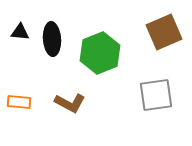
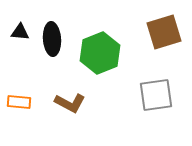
brown square: rotated 6 degrees clockwise
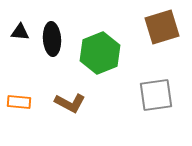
brown square: moved 2 px left, 5 px up
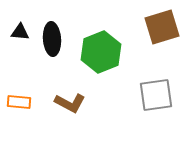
green hexagon: moved 1 px right, 1 px up
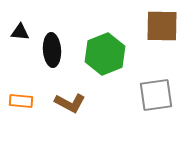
brown square: moved 1 px up; rotated 18 degrees clockwise
black ellipse: moved 11 px down
green hexagon: moved 4 px right, 2 px down
orange rectangle: moved 2 px right, 1 px up
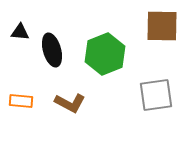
black ellipse: rotated 12 degrees counterclockwise
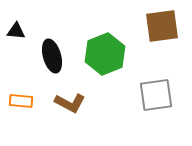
brown square: rotated 9 degrees counterclockwise
black triangle: moved 4 px left, 1 px up
black ellipse: moved 6 px down
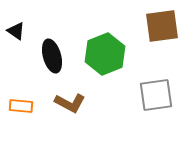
black triangle: rotated 30 degrees clockwise
orange rectangle: moved 5 px down
